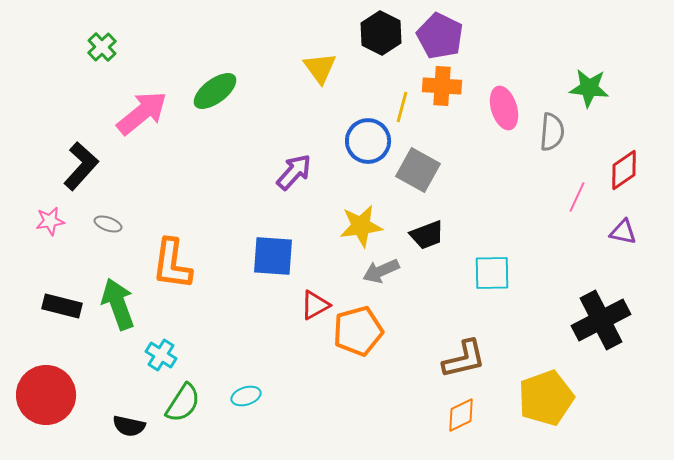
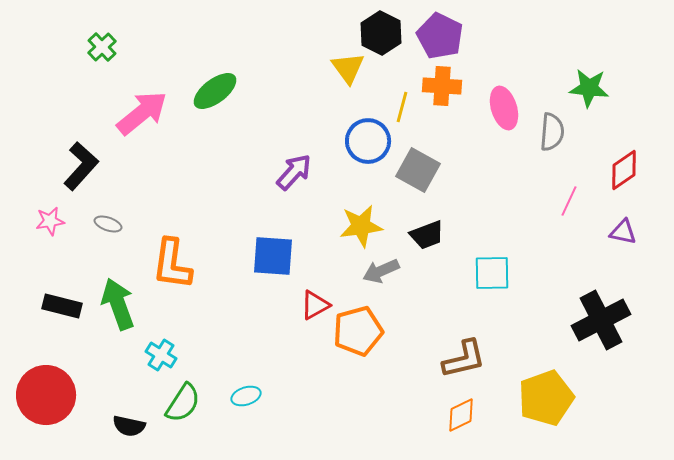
yellow triangle: moved 28 px right
pink line: moved 8 px left, 4 px down
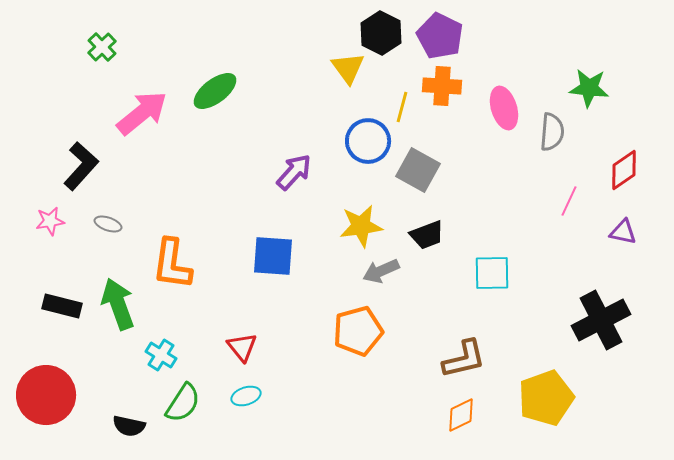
red triangle: moved 73 px left, 42 px down; rotated 40 degrees counterclockwise
